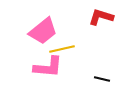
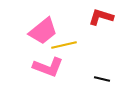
yellow line: moved 2 px right, 4 px up
pink L-shape: rotated 16 degrees clockwise
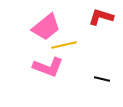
pink trapezoid: moved 3 px right, 4 px up
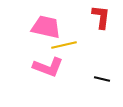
red L-shape: rotated 80 degrees clockwise
pink trapezoid: rotated 128 degrees counterclockwise
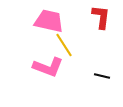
pink trapezoid: moved 3 px right, 6 px up
yellow line: rotated 70 degrees clockwise
black line: moved 3 px up
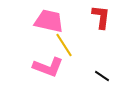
black line: rotated 21 degrees clockwise
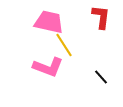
pink trapezoid: moved 1 px down
black line: moved 1 px left, 1 px down; rotated 14 degrees clockwise
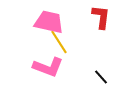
yellow line: moved 5 px left, 3 px up
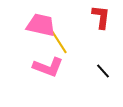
pink trapezoid: moved 8 px left, 3 px down
black line: moved 2 px right, 6 px up
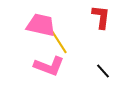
pink L-shape: moved 1 px right, 1 px up
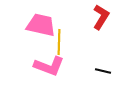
red L-shape: rotated 25 degrees clockwise
yellow line: rotated 35 degrees clockwise
black line: rotated 35 degrees counterclockwise
